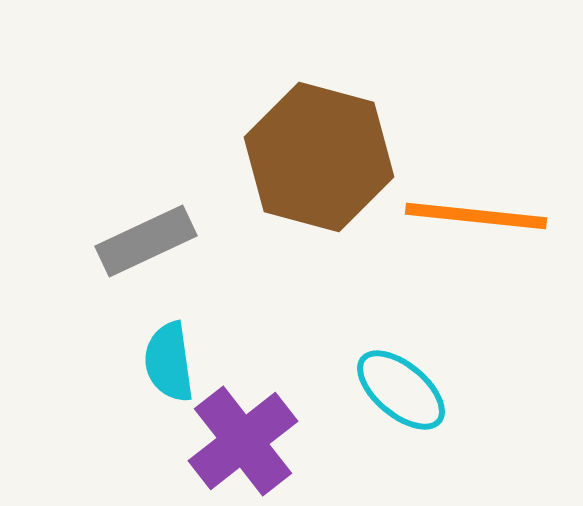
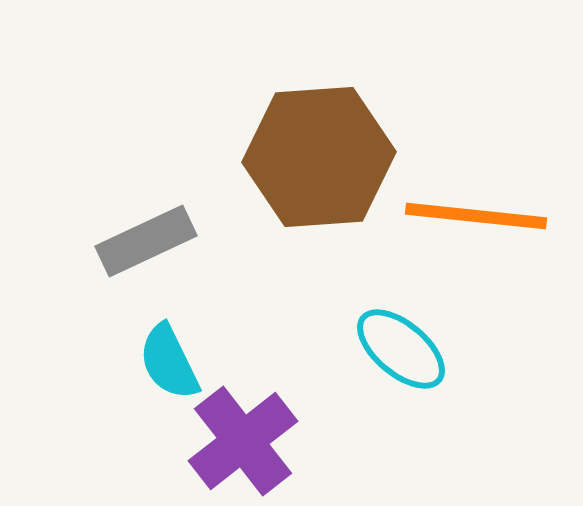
brown hexagon: rotated 19 degrees counterclockwise
cyan semicircle: rotated 18 degrees counterclockwise
cyan ellipse: moved 41 px up
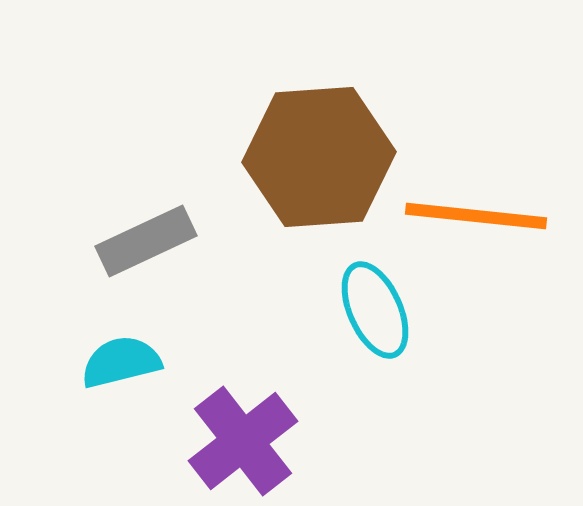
cyan ellipse: moved 26 px left, 39 px up; rotated 26 degrees clockwise
cyan semicircle: moved 48 px left; rotated 102 degrees clockwise
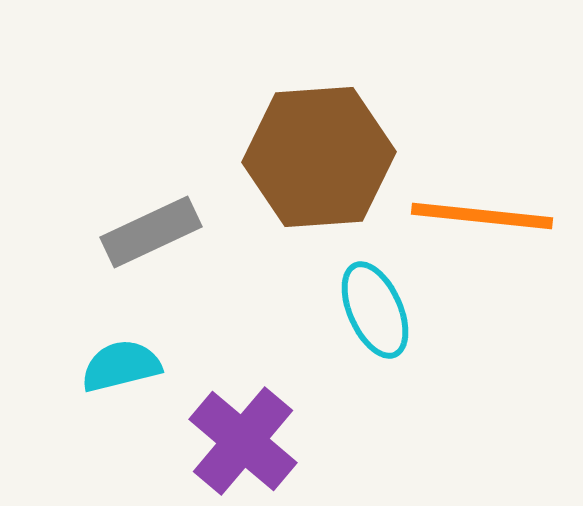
orange line: moved 6 px right
gray rectangle: moved 5 px right, 9 px up
cyan semicircle: moved 4 px down
purple cross: rotated 12 degrees counterclockwise
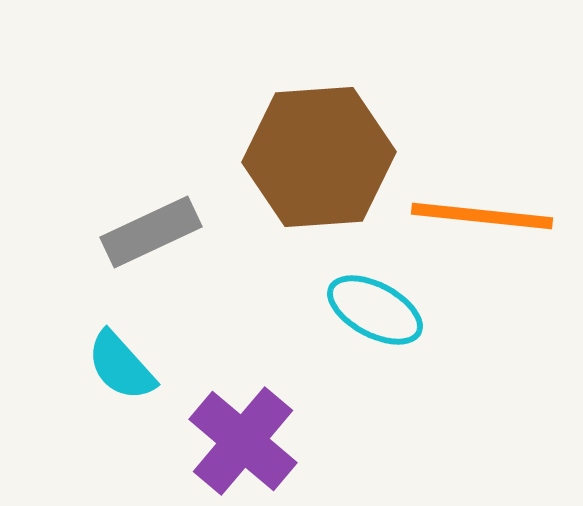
cyan ellipse: rotated 38 degrees counterclockwise
cyan semicircle: rotated 118 degrees counterclockwise
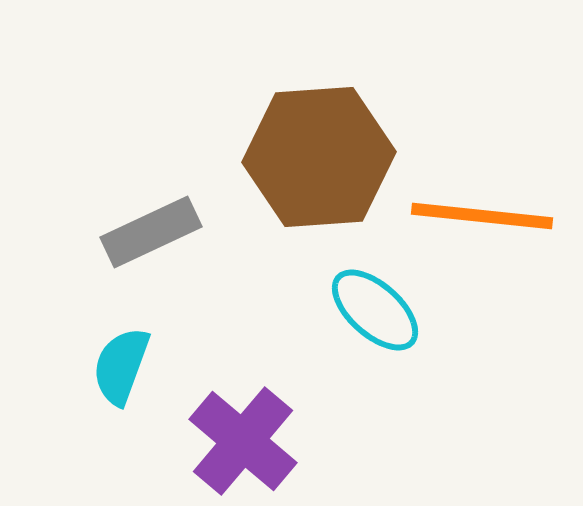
cyan ellipse: rotated 14 degrees clockwise
cyan semicircle: rotated 62 degrees clockwise
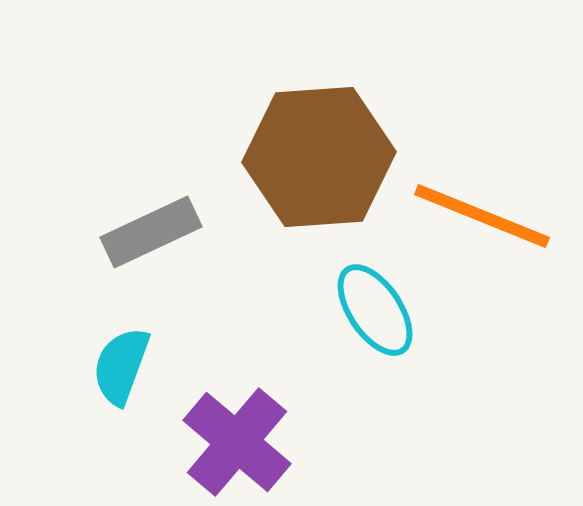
orange line: rotated 16 degrees clockwise
cyan ellipse: rotated 14 degrees clockwise
purple cross: moved 6 px left, 1 px down
